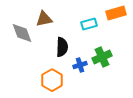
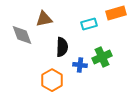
gray diamond: moved 2 px down
blue cross: rotated 24 degrees clockwise
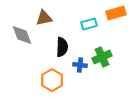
brown triangle: moved 1 px up
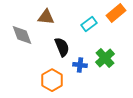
orange rectangle: rotated 24 degrees counterclockwise
brown triangle: moved 2 px right, 1 px up; rotated 18 degrees clockwise
cyan rectangle: rotated 21 degrees counterclockwise
black semicircle: rotated 24 degrees counterclockwise
green cross: moved 3 px right, 1 px down; rotated 18 degrees counterclockwise
